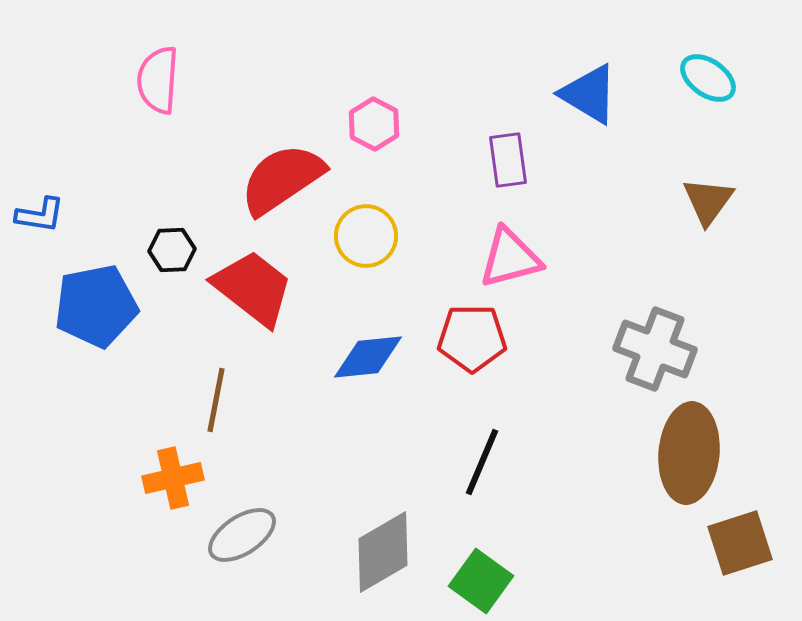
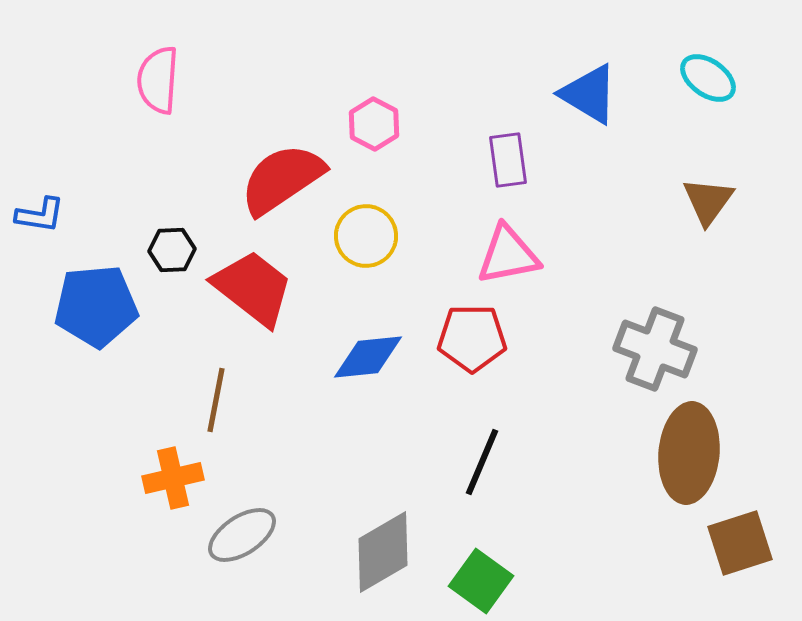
pink triangle: moved 2 px left, 3 px up; rotated 4 degrees clockwise
blue pentagon: rotated 6 degrees clockwise
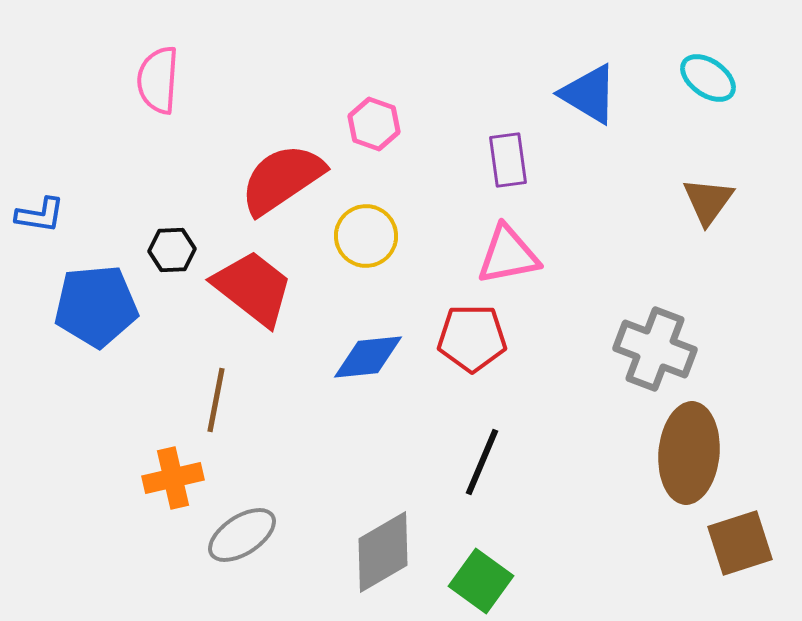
pink hexagon: rotated 9 degrees counterclockwise
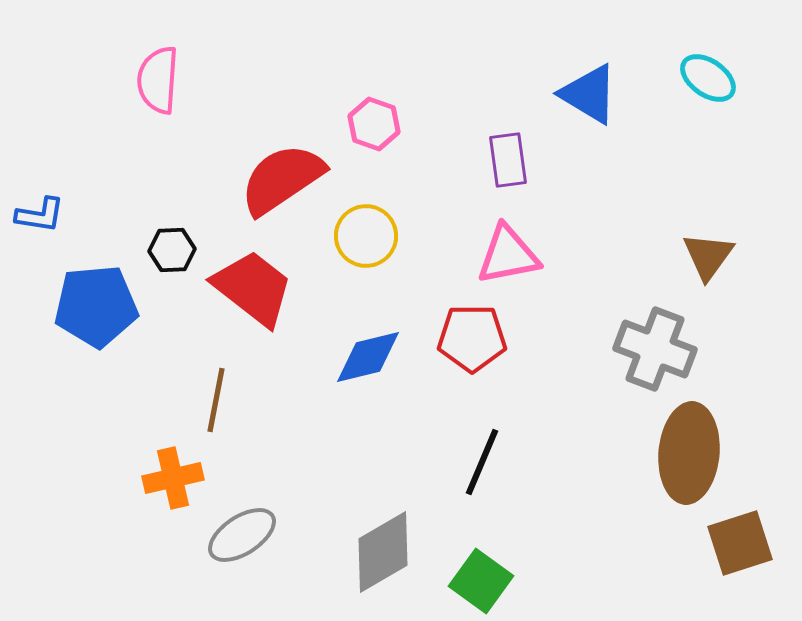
brown triangle: moved 55 px down
blue diamond: rotated 8 degrees counterclockwise
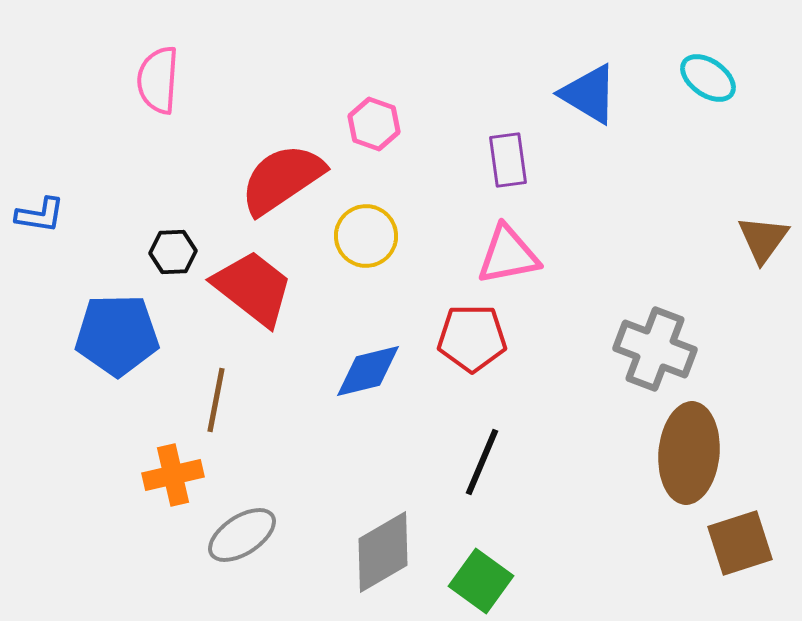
black hexagon: moved 1 px right, 2 px down
brown triangle: moved 55 px right, 17 px up
blue pentagon: moved 21 px right, 29 px down; rotated 4 degrees clockwise
blue diamond: moved 14 px down
orange cross: moved 3 px up
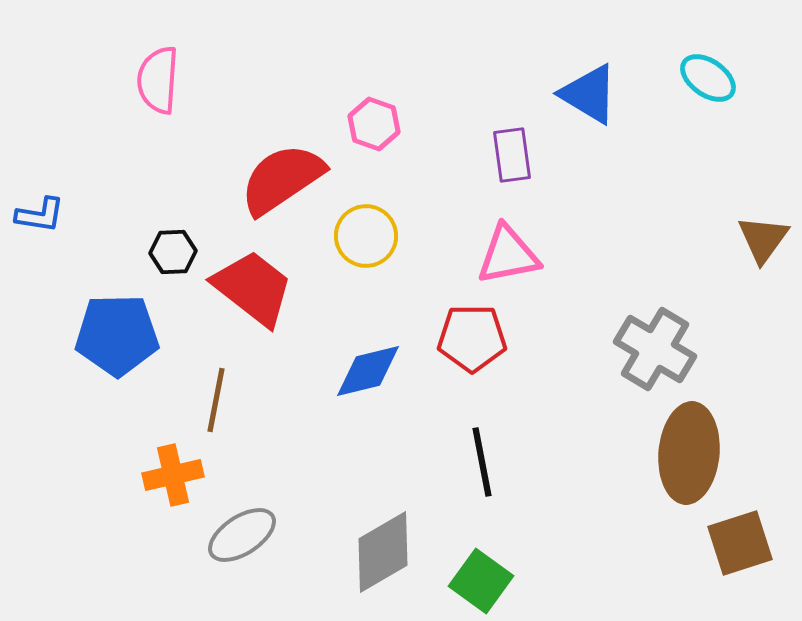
purple rectangle: moved 4 px right, 5 px up
gray cross: rotated 10 degrees clockwise
black line: rotated 34 degrees counterclockwise
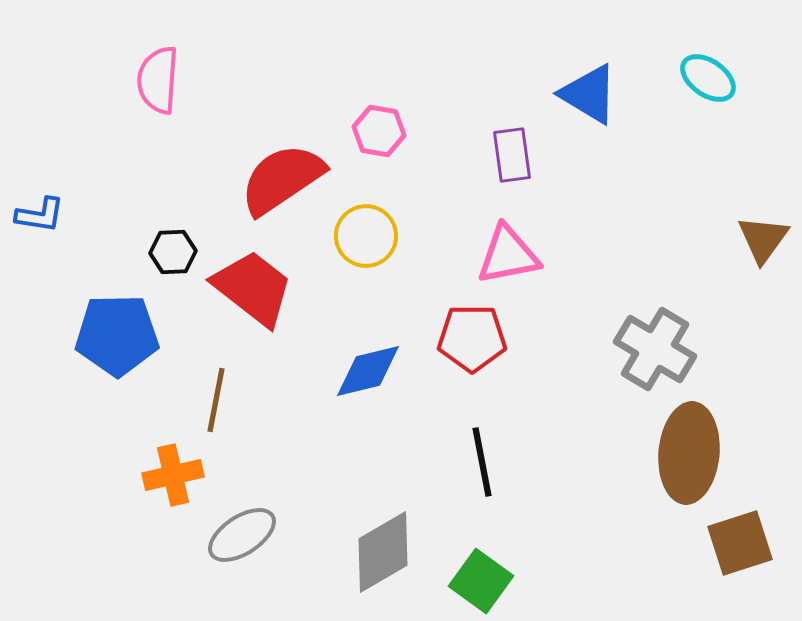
pink hexagon: moved 5 px right, 7 px down; rotated 9 degrees counterclockwise
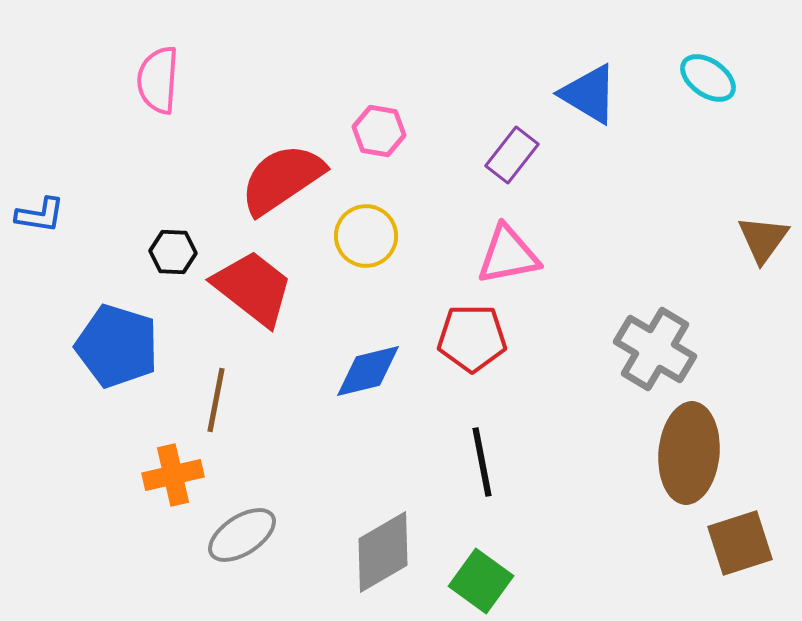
purple rectangle: rotated 46 degrees clockwise
black hexagon: rotated 6 degrees clockwise
blue pentagon: moved 11 px down; rotated 18 degrees clockwise
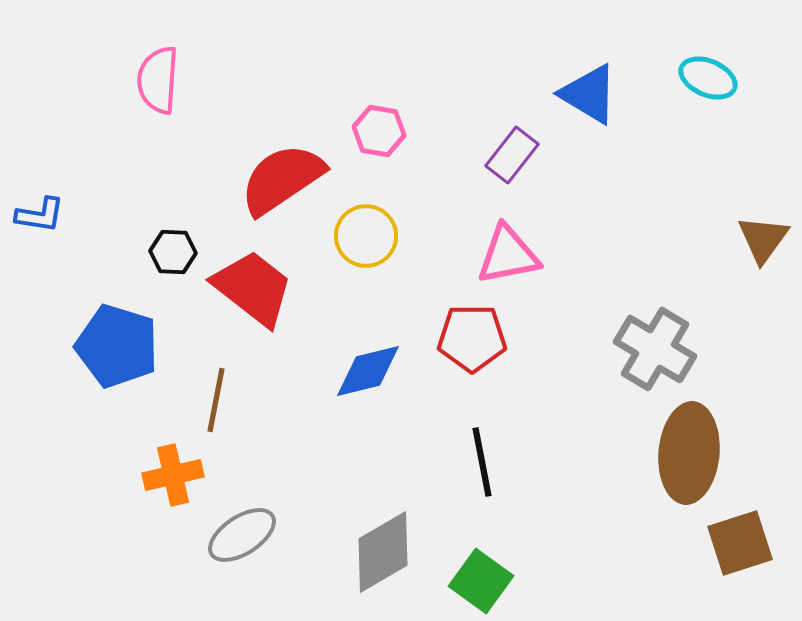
cyan ellipse: rotated 12 degrees counterclockwise
